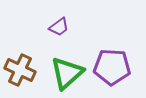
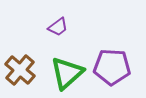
purple trapezoid: moved 1 px left
brown cross: rotated 16 degrees clockwise
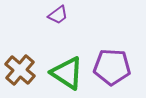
purple trapezoid: moved 12 px up
green triangle: rotated 45 degrees counterclockwise
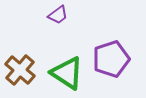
purple pentagon: moved 1 px left, 8 px up; rotated 21 degrees counterclockwise
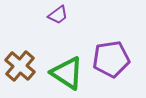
purple pentagon: rotated 9 degrees clockwise
brown cross: moved 4 px up
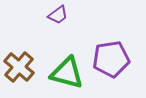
brown cross: moved 1 px left, 1 px down
green triangle: rotated 18 degrees counterclockwise
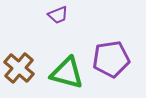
purple trapezoid: rotated 15 degrees clockwise
brown cross: moved 1 px down
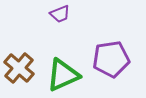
purple trapezoid: moved 2 px right, 1 px up
green triangle: moved 4 px left, 2 px down; rotated 39 degrees counterclockwise
